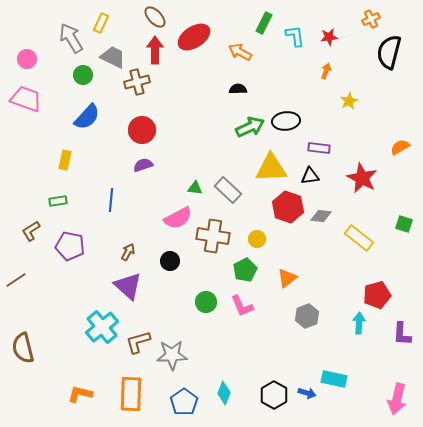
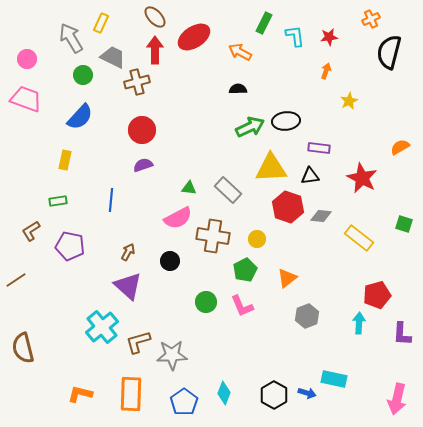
blue semicircle at (87, 117): moved 7 px left
green triangle at (195, 188): moved 6 px left
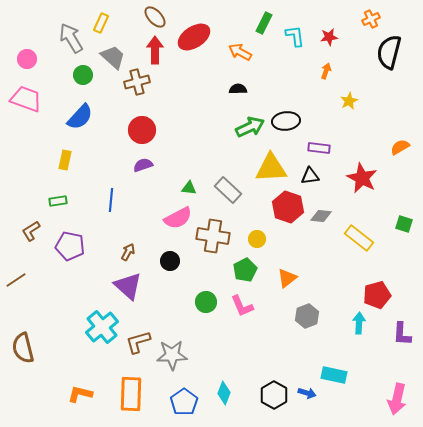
gray trapezoid at (113, 57): rotated 16 degrees clockwise
cyan rectangle at (334, 379): moved 4 px up
